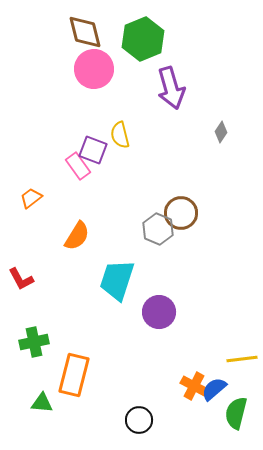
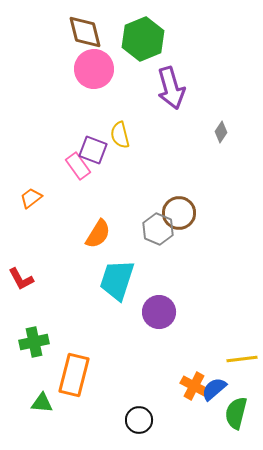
brown circle: moved 2 px left
orange semicircle: moved 21 px right, 2 px up
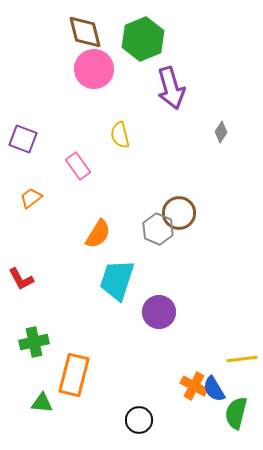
purple square: moved 70 px left, 11 px up
blue semicircle: rotated 80 degrees counterclockwise
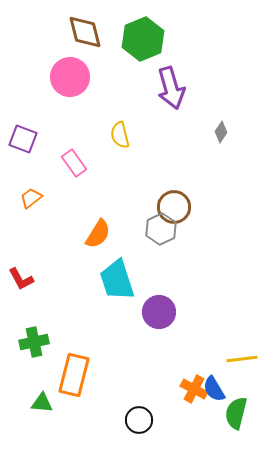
pink circle: moved 24 px left, 8 px down
pink rectangle: moved 4 px left, 3 px up
brown circle: moved 5 px left, 6 px up
gray hexagon: moved 3 px right; rotated 12 degrees clockwise
cyan trapezoid: rotated 36 degrees counterclockwise
orange cross: moved 3 px down
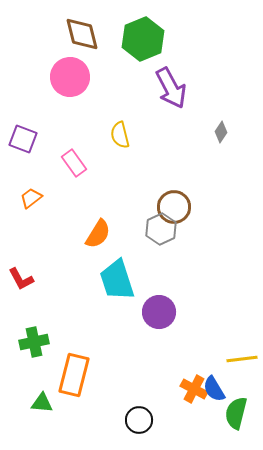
brown diamond: moved 3 px left, 2 px down
purple arrow: rotated 12 degrees counterclockwise
